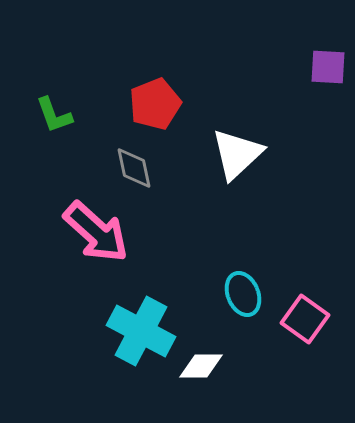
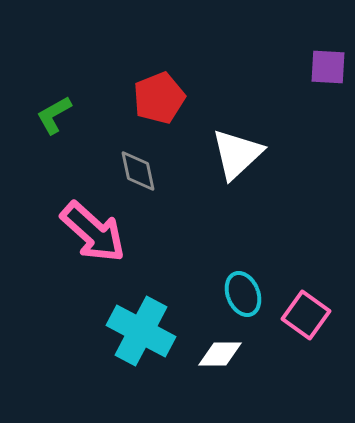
red pentagon: moved 4 px right, 6 px up
green L-shape: rotated 81 degrees clockwise
gray diamond: moved 4 px right, 3 px down
pink arrow: moved 3 px left
pink square: moved 1 px right, 4 px up
white diamond: moved 19 px right, 12 px up
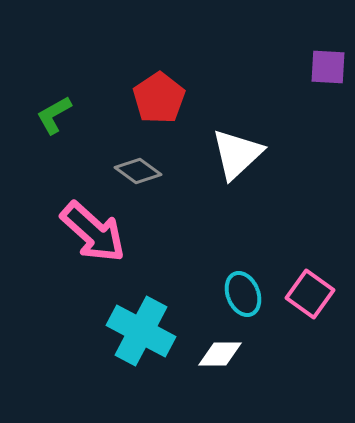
red pentagon: rotated 12 degrees counterclockwise
gray diamond: rotated 42 degrees counterclockwise
pink square: moved 4 px right, 21 px up
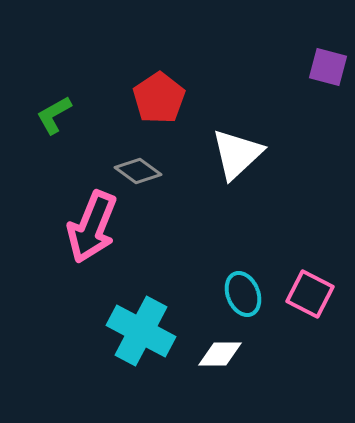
purple square: rotated 12 degrees clockwise
pink arrow: moved 1 px left, 5 px up; rotated 70 degrees clockwise
pink square: rotated 9 degrees counterclockwise
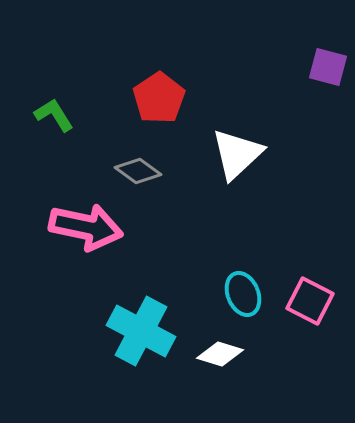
green L-shape: rotated 87 degrees clockwise
pink arrow: moved 6 px left; rotated 100 degrees counterclockwise
pink square: moved 7 px down
white diamond: rotated 18 degrees clockwise
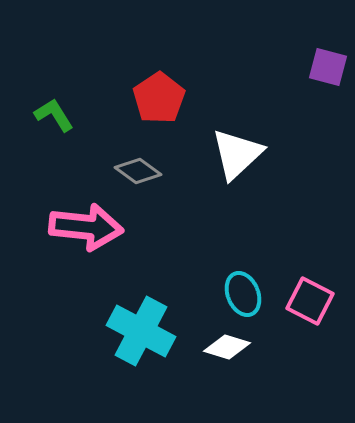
pink arrow: rotated 6 degrees counterclockwise
white diamond: moved 7 px right, 7 px up
